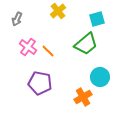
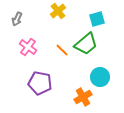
orange line: moved 14 px right, 1 px up
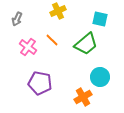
yellow cross: rotated 14 degrees clockwise
cyan square: moved 3 px right; rotated 28 degrees clockwise
orange line: moved 10 px left, 10 px up
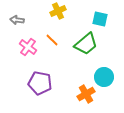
gray arrow: moved 1 px down; rotated 72 degrees clockwise
cyan circle: moved 4 px right
orange cross: moved 3 px right, 3 px up
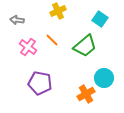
cyan square: rotated 21 degrees clockwise
green trapezoid: moved 1 px left, 2 px down
cyan circle: moved 1 px down
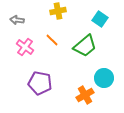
yellow cross: rotated 14 degrees clockwise
pink cross: moved 3 px left
orange cross: moved 1 px left, 1 px down
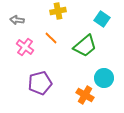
cyan square: moved 2 px right
orange line: moved 1 px left, 2 px up
purple pentagon: rotated 25 degrees counterclockwise
orange cross: rotated 30 degrees counterclockwise
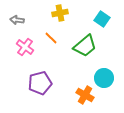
yellow cross: moved 2 px right, 2 px down
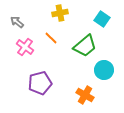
gray arrow: moved 2 px down; rotated 32 degrees clockwise
cyan circle: moved 8 px up
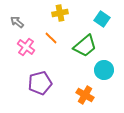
pink cross: moved 1 px right
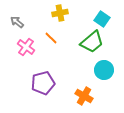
green trapezoid: moved 7 px right, 4 px up
purple pentagon: moved 3 px right
orange cross: moved 1 px left, 1 px down
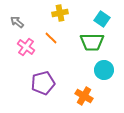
green trapezoid: rotated 40 degrees clockwise
